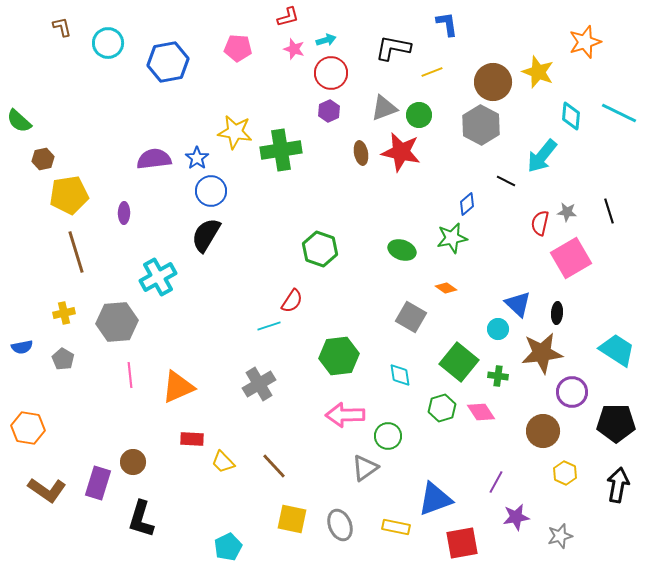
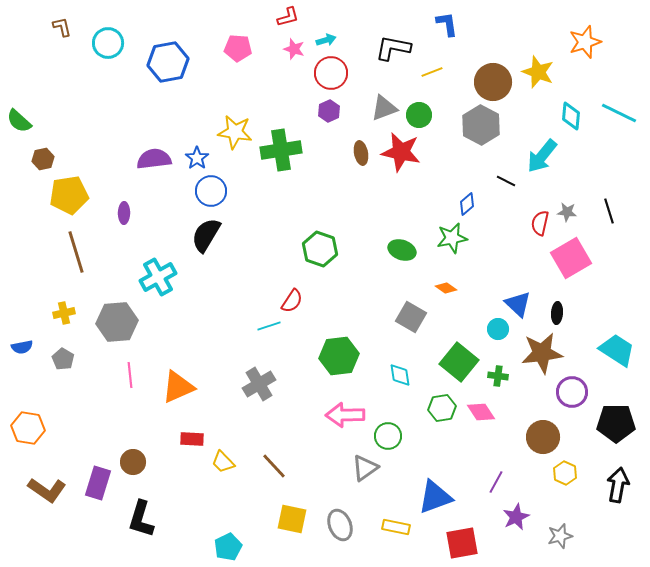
green hexagon at (442, 408): rotated 8 degrees clockwise
brown circle at (543, 431): moved 6 px down
blue triangle at (435, 499): moved 2 px up
purple star at (516, 517): rotated 16 degrees counterclockwise
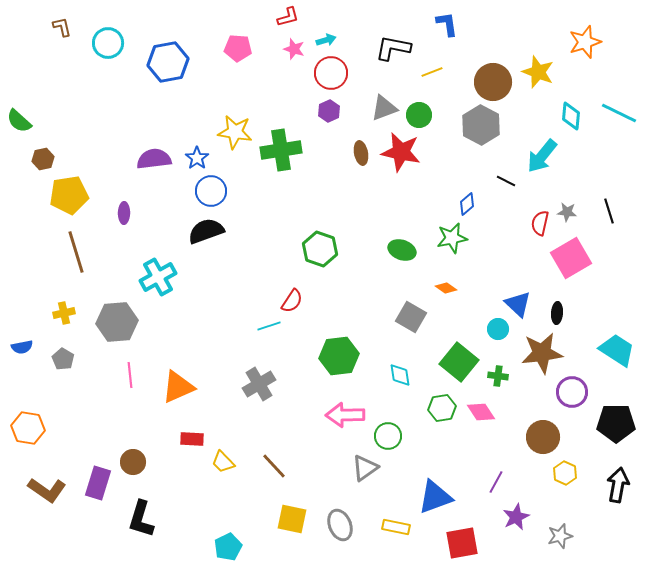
black semicircle at (206, 235): moved 4 px up; rotated 39 degrees clockwise
